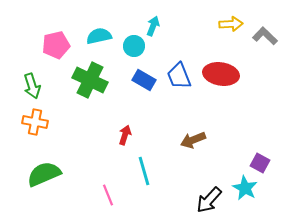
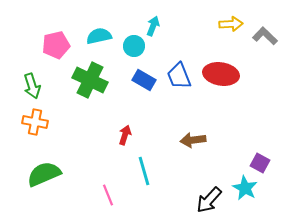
brown arrow: rotated 15 degrees clockwise
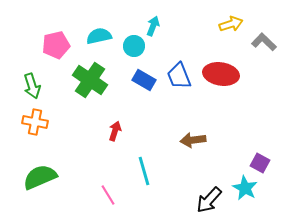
yellow arrow: rotated 15 degrees counterclockwise
gray L-shape: moved 1 px left, 6 px down
green cross: rotated 8 degrees clockwise
red arrow: moved 10 px left, 4 px up
green semicircle: moved 4 px left, 3 px down
pink line: rotated 10 degrees counterclockwise
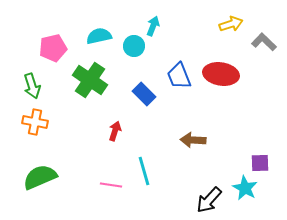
pink pentagon: moved 3 px left, 3 px down
blue rectangle: moved 14 px down; rotated 15 degrees clockwise
brown arrow: rotated 10 degrees clockwise
purple square: rotated 30 degrees counterclockwise
pink line: moved 3 px right, 10 px up; rotated 50 degrees counterclockwise
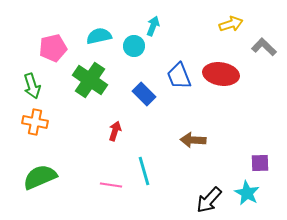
gray L-shape: moved 5 px down
cyan star: moved 2 px right, 5 px down
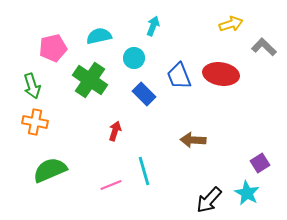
cyan circle: moved 12 px down
purple square: rotated 30 degrees counterclockwise
green semicircle: moved 10 px right, 7 px up
pink line: rotated 30 degrees counterclockwise
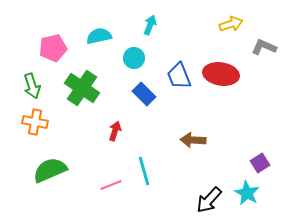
cyan arrow: moved 3 px left, 1 px up
gray L-shape: rotated 20 degrees counterclockwise
green cross: moved 8 px left, 8 px down
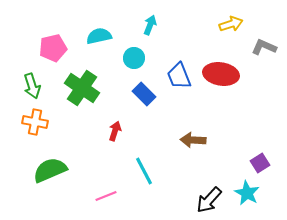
cyan line: rotated 12 degrees counterclockwise
pink line: moved 5 px left, 11 px down
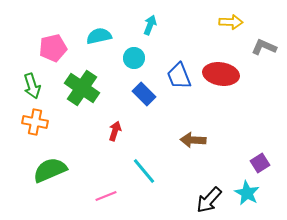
yellow arrow: moved 2 px up; rotated 20 degrees clockwise
cyan line: rotated 12 degrees counterclockwise
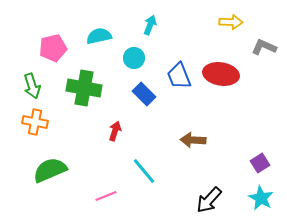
green cross: moved 2 px right; rotated 24 degrees counterclockwise
cyan star: moved 14 px right, 5 px down
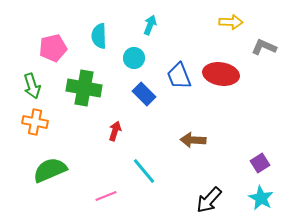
cyan semicircle: rotated 80 degrees counterclockwise
